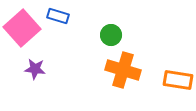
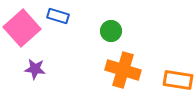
green circle: moved 4 px up
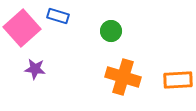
orange cross: moved 7 px down
orange rectangle: rotated 12 degrees counterclockwise
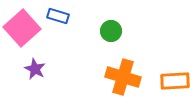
purple star: rotated 20 degrees clockwise
orange rectangle: moved 3 px left, 1 px down
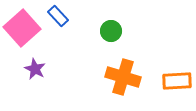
blue rectangle: rotated 30 degrees clockwise
orange rectangle: moved 2 px right
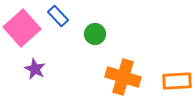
green circle: moved 16 px left, 3 px down
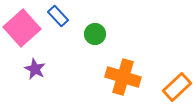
orange rectangle: moved 6 px down; rotated 40 degrees counterclockwise
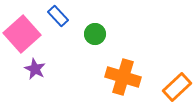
pink square: moved 6 px down
